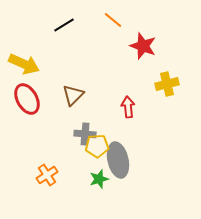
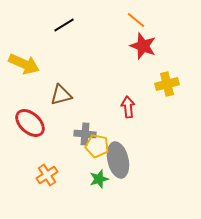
orange line: moved 23 px right
brown triangle: moved 12 px left; rotated 30 degrees clockwise
red ellipse: moved 3 px right, 24 px down; rotated 20 degrees counterclockwise
yellow pentagon: rotated 15 degrees clockwise
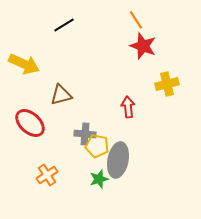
orange line: rotated 18 degrees clockwise
gray ellipse: rotated 24 degrees clockwise
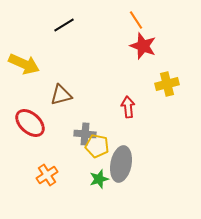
gray ellipse: moved 3 px right, 4 px down
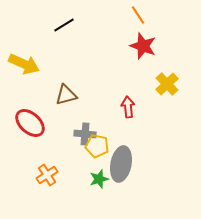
orange line: moved 2 px right, 5 px up
yellow cross: rotated 30 degrees counterclockwise
brown triangle: moved 5 px right
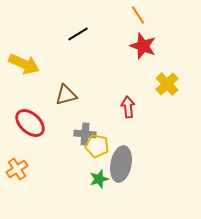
black line: moved 14 px right, 9 px down
orange cross: moved 30 px left, 6 px up
